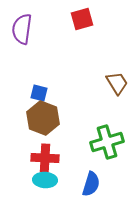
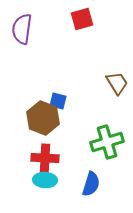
blue square: moved 19 px right, 8 px down
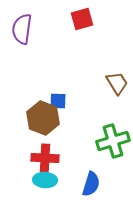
blue square: rotated 12 degrees counterclockwise
green cross: moved 6 px right, 1 px up
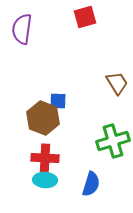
red square: moved 3 px right, 2 px up
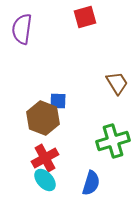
red cross: rotated 32 degrees counterclockwise
cyan ellipse: rotated 45 degrees clockwise
blue semicircle: moved 1 px up
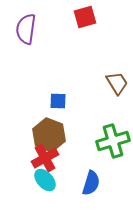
purple semicircle: moved 4 px right
brown hexagon: moved 6 px right, 17 px down
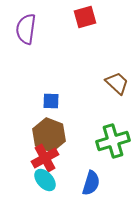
brown trapezoid: rotated 15 degrees counterclockwise
blue square: moved 7 px left
